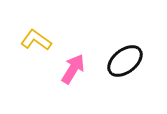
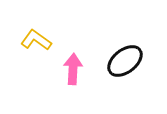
pink arrow: rotated 28 degrees counterclockwise
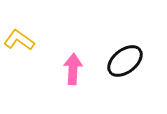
yellow L-shape: moved 17 px left
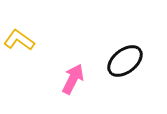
pink arrow: moved 10 px down; rotated 24 degrees clockwise
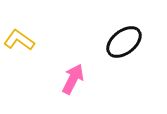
black ellipse: moved 1 px left, 19 px up
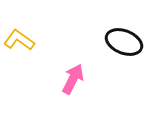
black ellipse: rotated 60 degrees clockwise
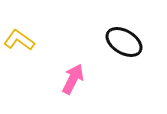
black ellipse: rotated 9 degrees clockwise
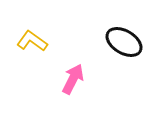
yellow L-shape: moved 13 px right, 1 px down
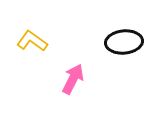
black ellipse: rotated 36 degrees counterclockwise
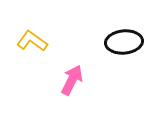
pink arrow: moved 1 px left, 1 px down
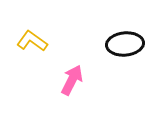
black ellipse: moved 1 px right, 2 px down
